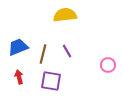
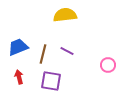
purple line: rotated 32 degrees counterclockwise
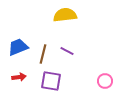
pink circle: moved 3 px left, 16 px down
red arrow: rotated 96 degrees clockwise
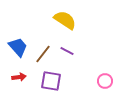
yellow semicircle: moved 5 px down; rotated 40 degrees clockwise
blue trapezoid: rotated 70 degrees clockwise
brown line: rotated 24 degrees clockwise
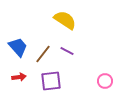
purple square: rotated 15 degrees counterclockwise
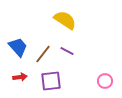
red arrow: moved 1 px right
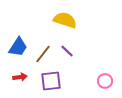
yellow semicircle: rotated 15 degrees counterclockwise
blue trapezoid: rotated 75 degrees clockwise
purple line: rotated 16 degrees clockwise
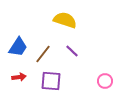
purple line: moved 5 px right
red arrow: moved 1 px left
purple square: rotated 10 degrees clockwise
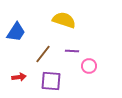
yellow semicircle: moved 1 px left
blue trapezoid: moved 2 px left, 15 px up
purple line: rotated 40 degrees counterclockwise
pink circle: moved 16 px left, 15 px up
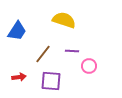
blue trapezoid: moved 1 px right, 1 px up
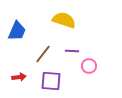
blue trapezoid: rotated 10 degrees counterclockwise
